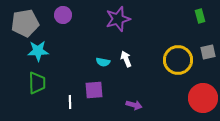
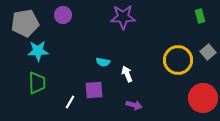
purple star: moved 5 px right, 2 px up; rotated 15 degrees clockwise
gray square: rotated 28 degrees counterclockwise
white arrow: moved 1 px right, 15 px down
white line: rotated 32 degrees clockwise
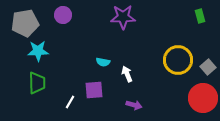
gray square: moved 15 px down
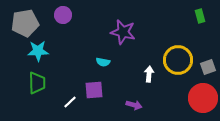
purple star: moved 15 px down; rotated 15 degrees clockwise
gray square: rotated 21 degrees clockwise
white arrow: moved 22 px right; rotated 28 degrees clockwise
white line: rotated 16 degrees clockwise
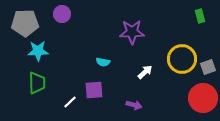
purple circle: moved 1 px left, 1 px up
gray pentagon: rotated 8 degrees clockwise
purple star: moved 9 px right; rotated 15 degrees counterclockwise
yellow circle: moved 4 px right, 1 px up
white arrow: moved 4 px left, 2 px up; rotated 42 degrees clockwise
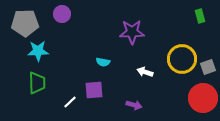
white arrow: rotated 119 degrees counterclockwise
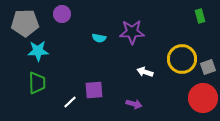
cyan semicircle: moved 4 px left, 24 px up
purple arrow: moved 1 px up
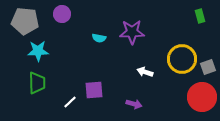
gray pentagon: moved 2 px up; rotated 8 degrees clockwise
red circle: moved 1 px left, 1 px up
